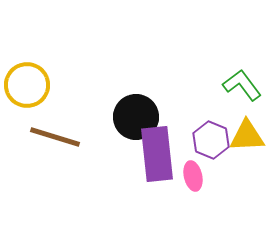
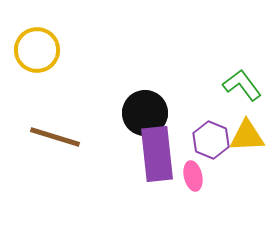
yellow circle: moved 10 px right, 35 px up
black circle: moved 9 px right, 4 px up
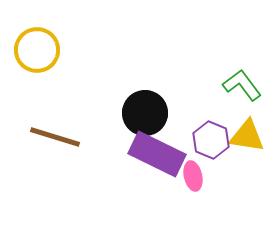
yellow triangle: rotated 12 degrees clockwise
purple rectangle: rotated 58 degrees counterclockwise
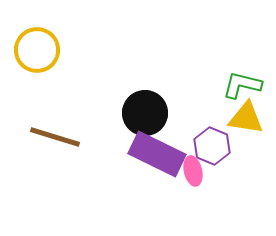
green L-shape: rotated 39 degrees counterclockwise
yellow triangle: moved 1 px left, 18 px up
purple hexagon: moved 1 px right, 6 px down
pink ellipse: moved 5 px up
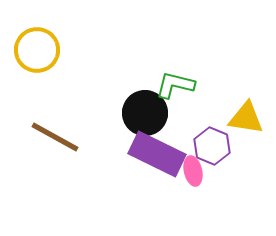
green L-shape: moved 67 px left
brown line: rotated 12 degrees clockwise
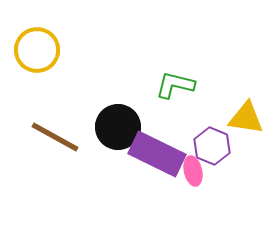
black circle: moved 27 px left, 14 px down
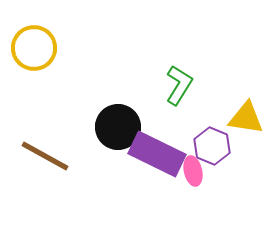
yellow circle: moved 3 px left, 2 px up
green L-shape: moved 4 px right; rotated 108 degrees clockwise
brown line: moved 10 px left, 19 px down
